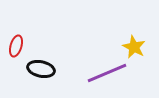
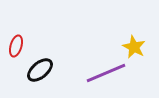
black ellipse: moved 1 px left, 1 px down; rotated 52 degrees counterclockwise
purple line: moved 1 px left
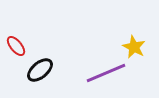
red ellipse: rotated 55 degrees counterclockwise
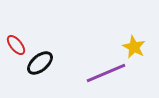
red ellipse: moved 1 px up
black ellipse: moved 7 px up
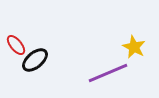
black ellipse: moved 5 px left, 3 px up
purple line: moved 2 px right
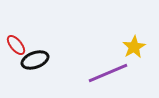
yellow star: rotated 15 degrees clockwise
black ellipse: rotated 20 degrees clockwise
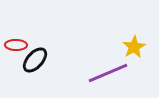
red ellipse: rotated 50 degrees counterclockwise
black ellipse: rotated 28 degrees counterclockwise
